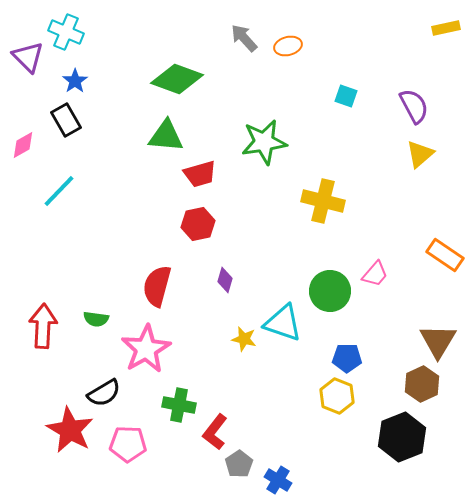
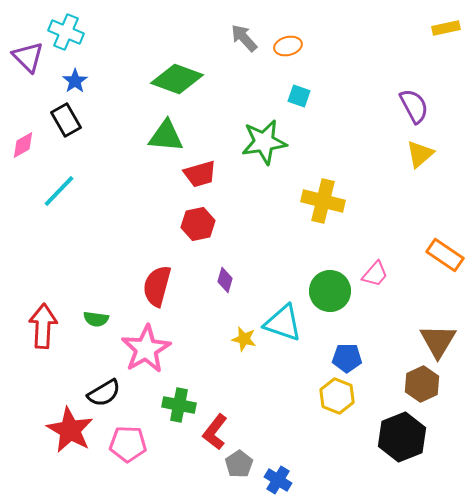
cyan square: moved 47 px left
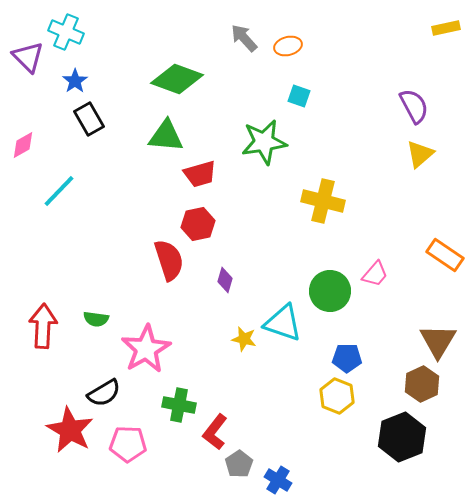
black rectangle: moved 23 px right, 1 px up
red semicircle: moved 12 px right, 26 px up; rotated 147 degrees clockwise
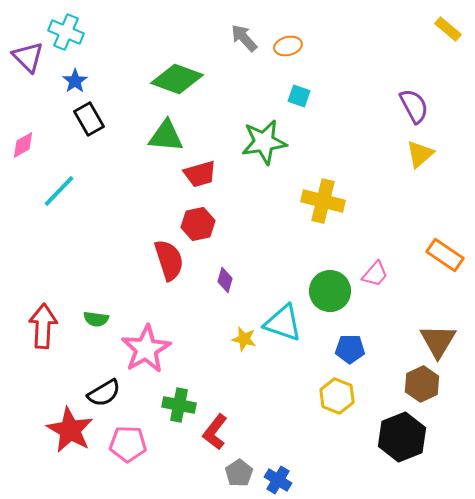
yellow rectangle: moved 2 px right, 1 px down; rotated 52 degrees clockwise
blue pentagon: moved 3 px right, 9 px up
gray pentagon: moved 9 px down
